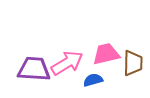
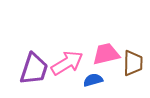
purple trapezoid: rotated 104 degrees clockwise
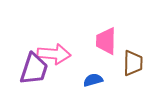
pink trapezoid: moved 13 px up; rotated 76 degrees counterclockwise
pink arrow: moved 13 px left, 9 px up; rotated 36 degrees clockwise
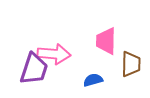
brown trapezoid: moved 2 px left, 1 px down
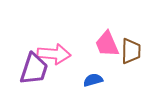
pink trapezoid: moved 1 px right, 3 px down; rotated 24 degrees counterclockwise
brown trapezoid: moved 13 px up
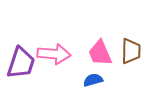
pink trapezoid: moved 7 px left, 9 px down
purple trapezoid: moved 13 px left, 6 px up
